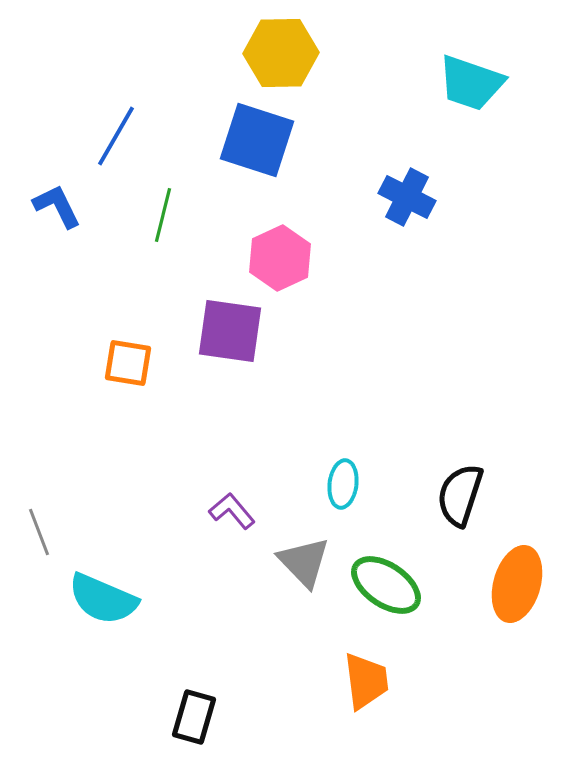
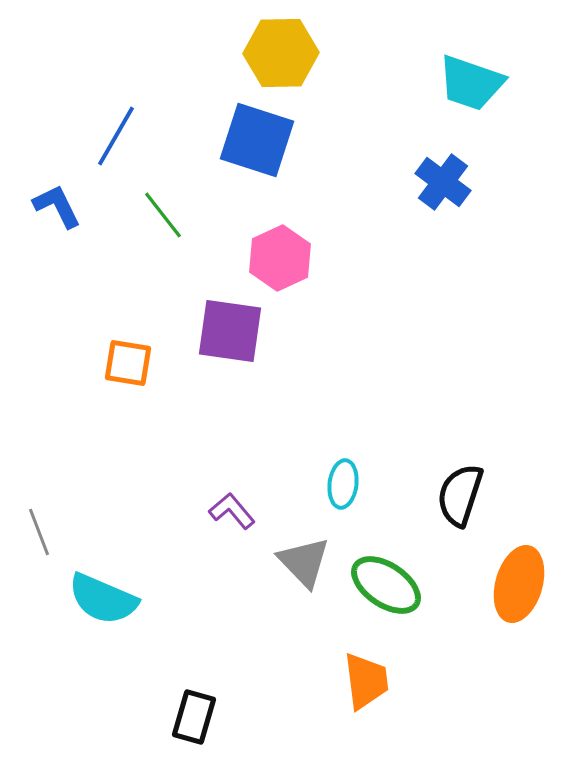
blue cross: moved 36 px right, 15 px up; rotated 10 degrees clockwise
green line: rotated 52 degrees counterclockwise
orange ellipse: moved 2 px right
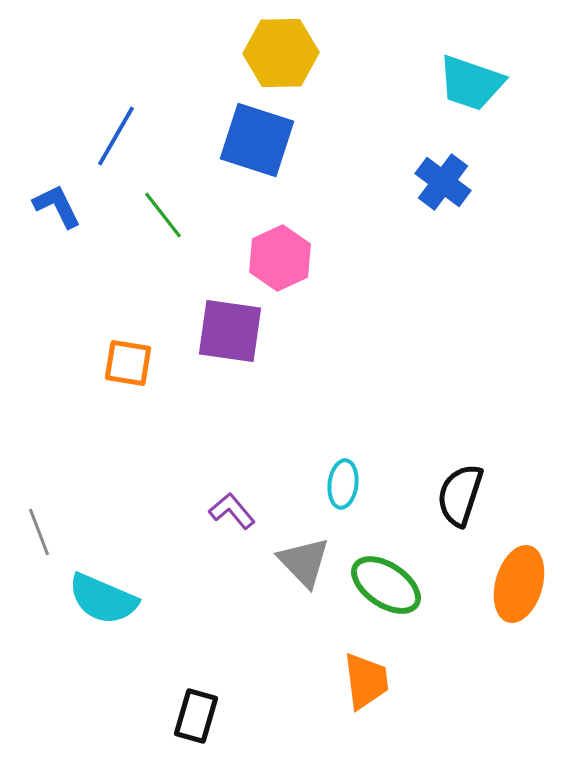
black rectangle: moved 2 px right, 1 px up
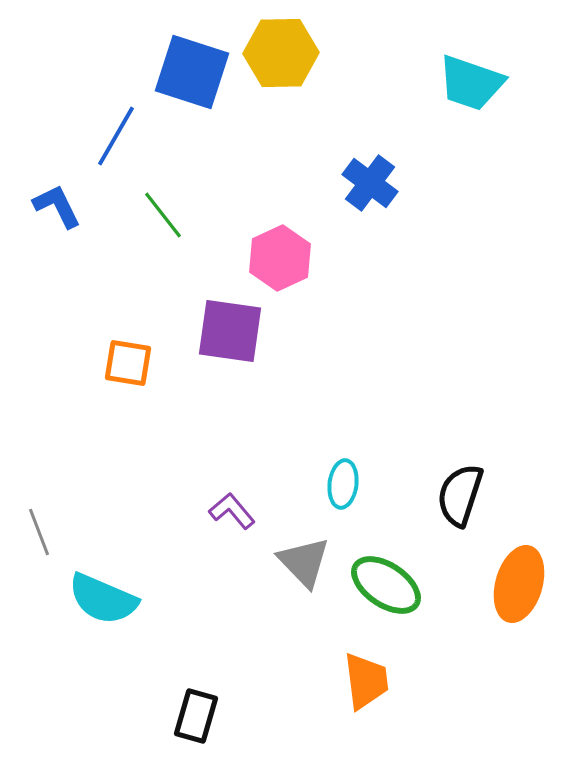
blue square: moved 65 px left, 68 px up
blue cross: moved 73 px left, 1 px down
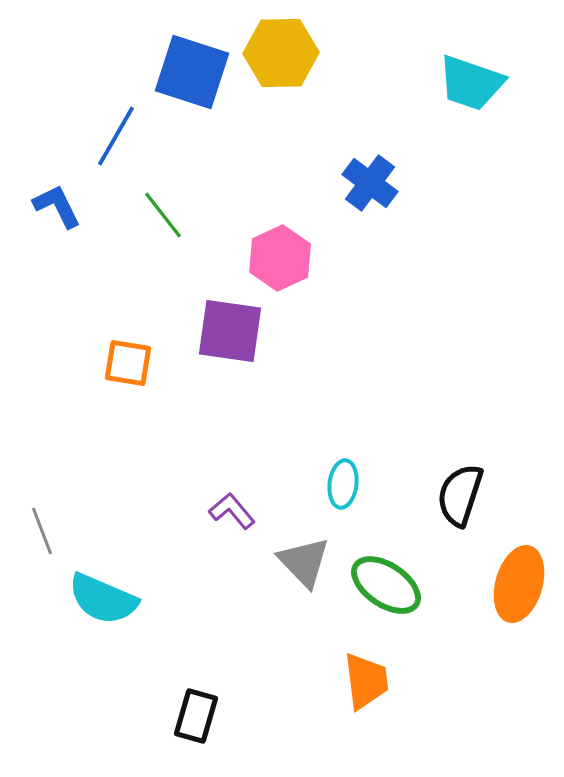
gray line: moved 3 px right, 1 px up
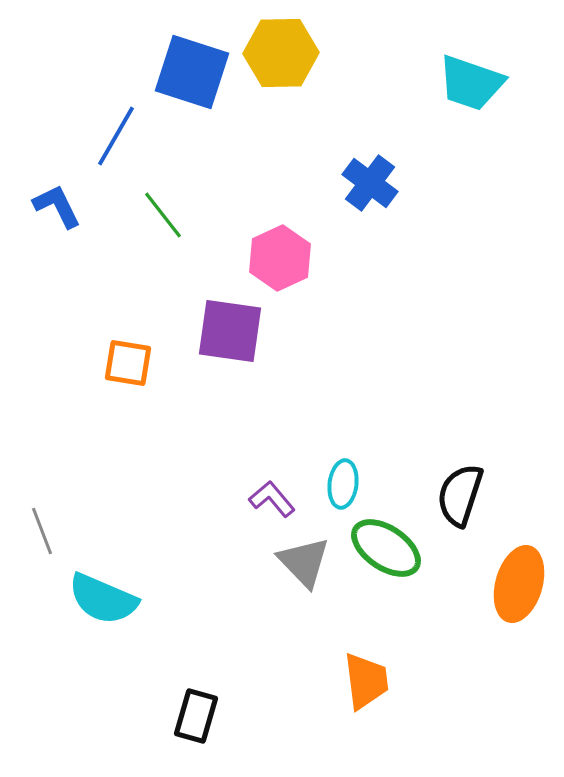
purple L-shape: moved 40 px right, 12 px up
green ellipse: moved 37 px up
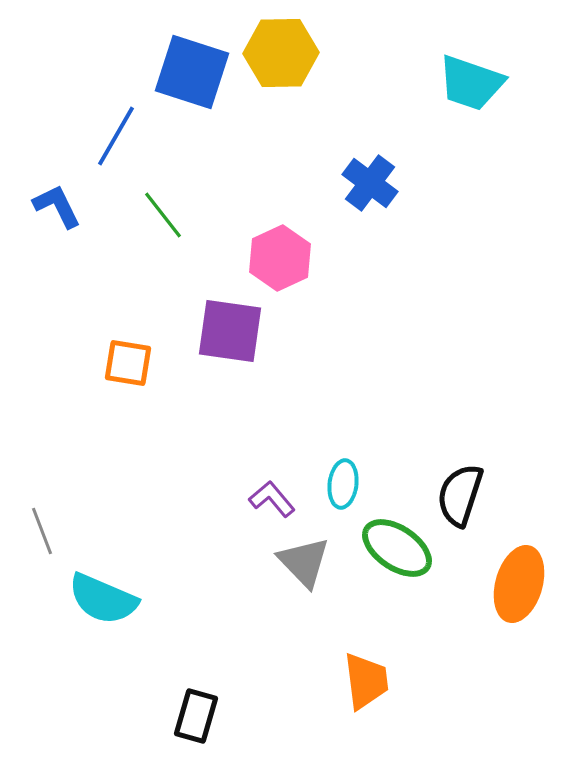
green ellipse: moved 11 px right
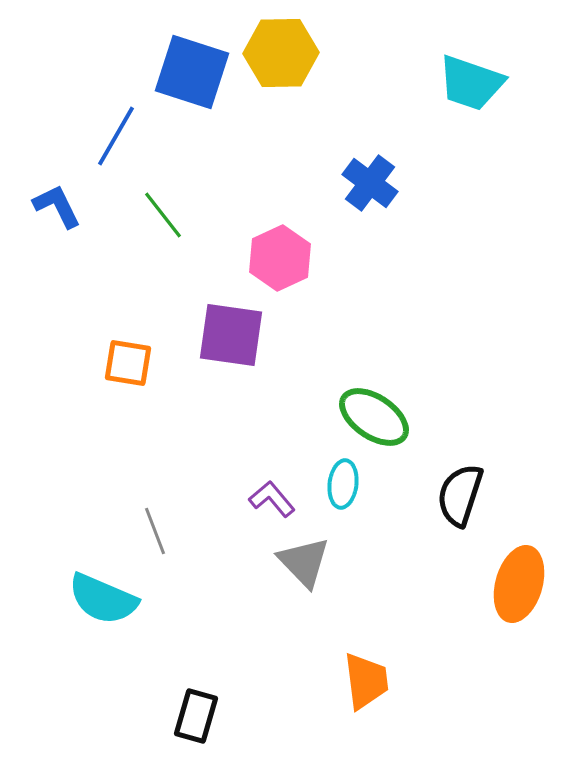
purple square: moved 1 px right, 4 px down
gray line: moved 113 px right
green ellipse: moved 23 px left, 131 px up
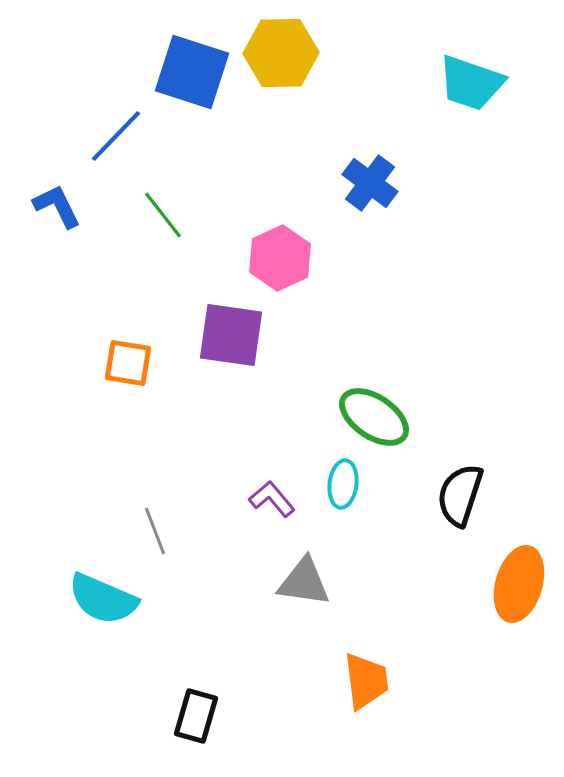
blue line: rotated 14 degrees clockwise
gray triangle: moved 20 px down; rotated 38 degrees counterclockwise
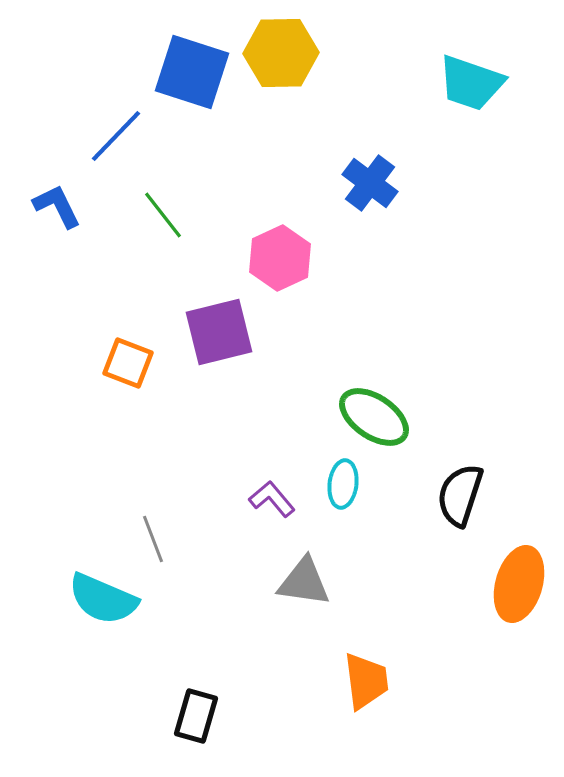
purple square: moved 12 px left, 3 px up; rotated 22 degrees counterclockwise
orange square: rotated 12 degrees clockwise
gray line: moved 2 px left, 8 px down
